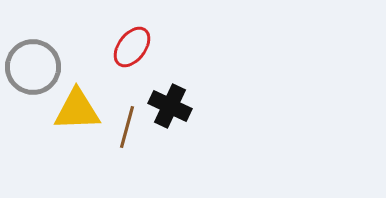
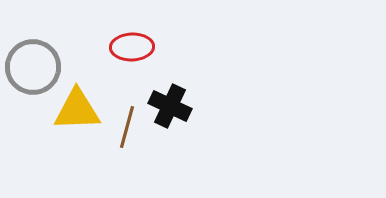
red ellipse: rotated 51 degrees clockwise
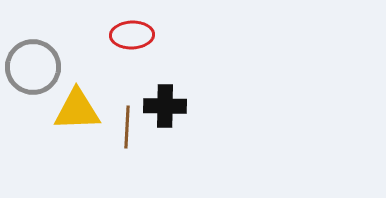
red ellipse: moved 12 px up
black cross: moved 5 px left; rotated 24 degrees counterclockwise
brown line: rotated 12 degrees counterclockwise
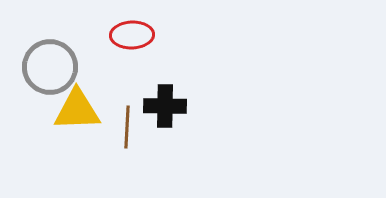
gray circle: moved 17 px right
